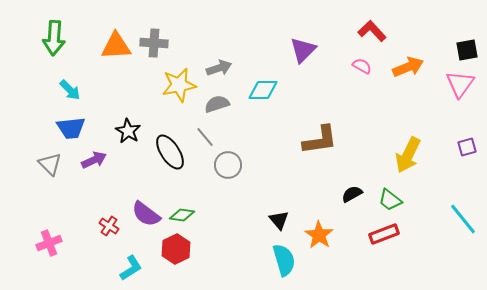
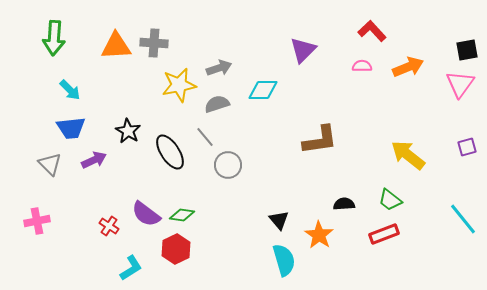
pink semicircle: rotated 30 degrees counterclockwise
yellow arrow: rotated 102 degrees clockwise
black semicircle: moved 8 px left, 10 px down; rotated 25 degrees clockwise
pink cross: moved 12 px left, 22 px up; rotated 10 degrees clockwise
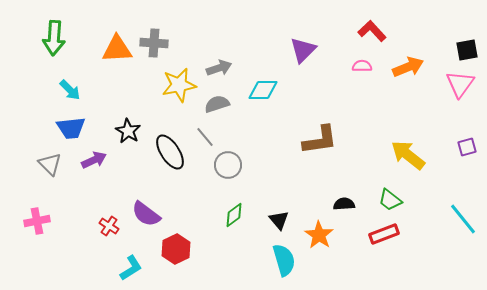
orange triangle: moved 1 px right, 3 px down
green diamond: moved 52 px right; rotated 45 degrees counterclockwise
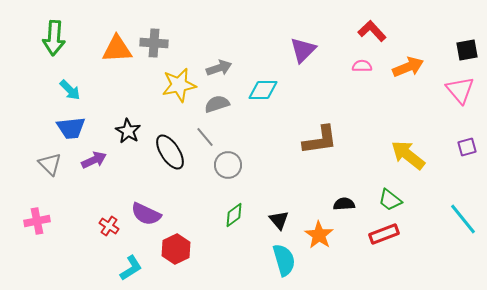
pink triangle: moved 6 px down; rotated 16 degrees counterclockwise
purple semicircle: rotated 12 degrees counterclockwise
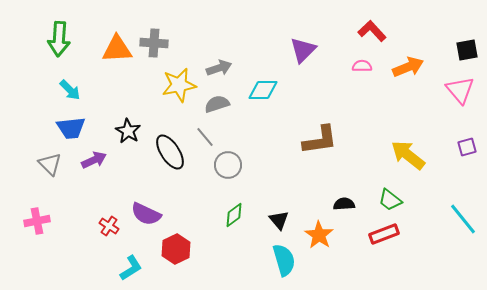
green arrow: moved 5 px right, 1 px down
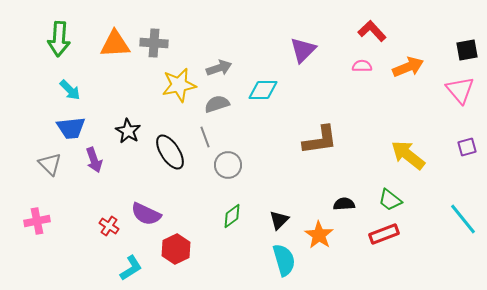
orange triangle: moved 2 px left, 5 px up
gray line: rotated 20 degrees clockwise
purple arrow: rotated 95 degrees clockwise
green diamond: moved 2 px left, 1 px down
black triangle: rotated 25 degrees clockwise
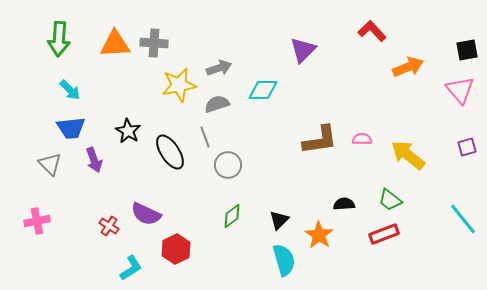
pink semicircle: moved 73 px down
